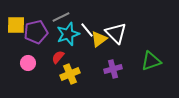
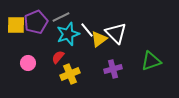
purple pentagon: moved 10 px up; rotated 10 degrees counterclockwise
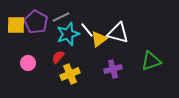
purple pentagon: rotated 20 degrees counterclockwise
white triangle: moved 2 px right; rotated 30 degrees counterclockwise
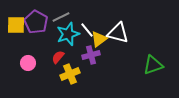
green triangle: moved 2 px right, 4 px down
purple cross: moved 22 px left, 14 px up
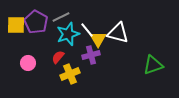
yellow triangle: moved 1 px left; rotated 24 degrees counterclockwise
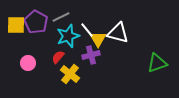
cyan star: moved 2 px down
green triangle: moved 4 px right, 2 px up
yellow cross: rotated 30 degrees counterclockwise
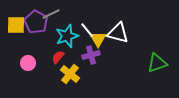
gray line: moved 10 px left, 3 px up
cyan star: moved 1 px left
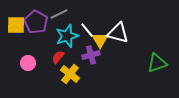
gray line: moved 8 px right
yellow triangle: moved 2 px right, 1 px down
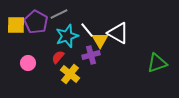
white triangle: rotated 15 degrees clockwise
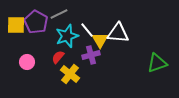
white triangle: rotated 25 degrees counterclockwise
pink circle: moved 1 px left, 1 px up
